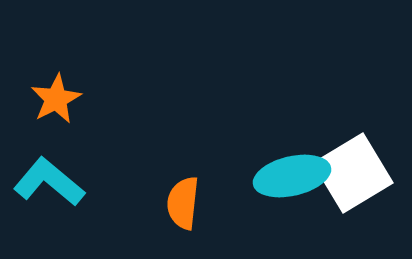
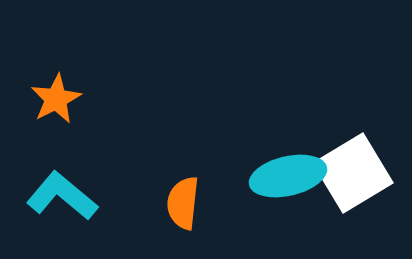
cyan ellipse: moved 4 px left
cyan L-shape: moved 13 px right, 14 px down
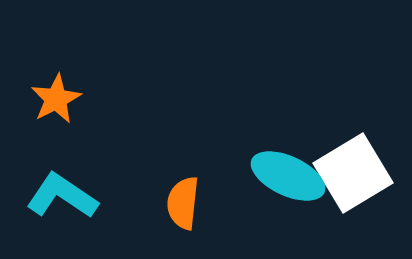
cyan ellipse: rotated 38 degrees clockwise
cyan L-shape: rotated 6 degrees counterclockwise
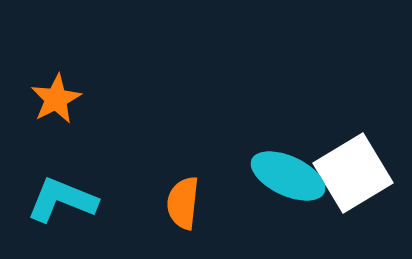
cyan L-shape: moved 4 px down; rotated 12 degrees counterclockwise
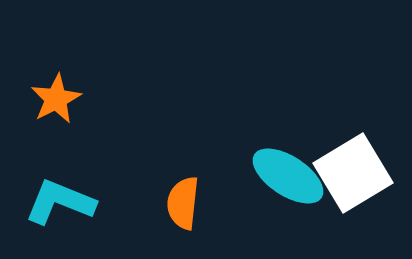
cyan ellipse: rotated 8 degrees clockwise
cyan L-shape: moved 2 px left, 2 px down
